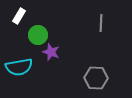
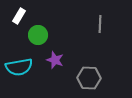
gray line: moved 1 px left, 1 px down
purple star: moved 4 px right, 8 px down
gray hexagon: moved 7 px left
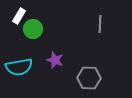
green circle: moved 5 px left, 6 px up
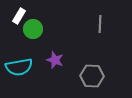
gray hexagon: moved 3 px right, 2 px up
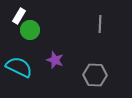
green circle: moved 3 px left, 1 px down
cyan semicircle: rotated 144 degrees counterclockwise
gray hexagon: moved 3 px right, 1 px up
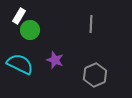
gray line: moved 9 px left
cyan semicircle: moved 1 px right, 3 px up
gray hexagon: rotated 25 degrees counterclockwise
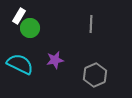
green circle: moved 2 px up
purple star: rotated 30 degrees counterclockwise
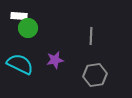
white rectangle: rotated 63 degrees clockwise
gray line: moved 12 px down
green circle: moved 2 px left
gray hexagon: rotated 15 degrees clockwise
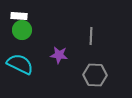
green circle: moved 6 px left, 2 px down
purple star: moved 4 px right, 5 px up; rotated 18 degrees clockwise
gray hexagon: rotated 10 degrees clockwise
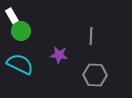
white rectangle: moved 7 px left; rotated 56 degrees clockwise
green circle: moved 1 px left, 1 px down
